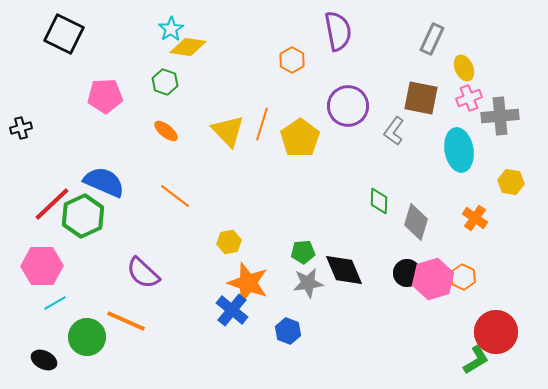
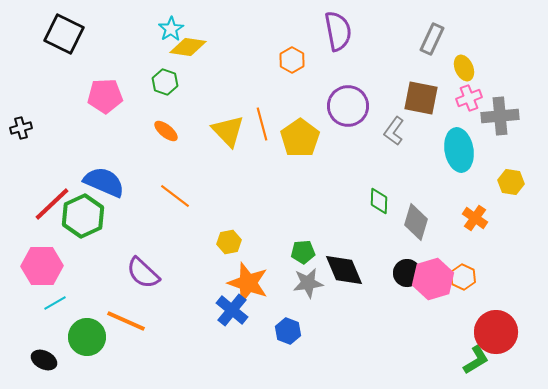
orange line at (262, 124): rotated 32 degrees counterclockwise
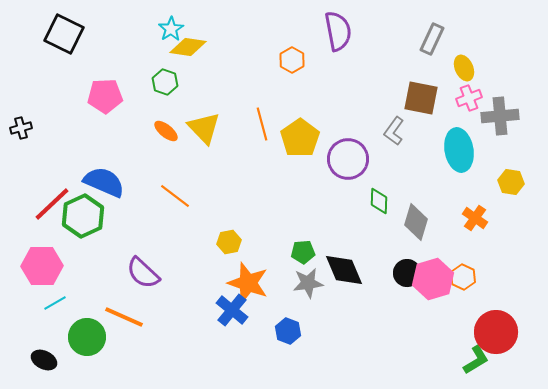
purple circle at (348, 106): moved 53 px down
yellow triangle at (228, 131): moved 24 px left, 3 px up
orange line at (126, 321): moved 2 px left, 4 px up
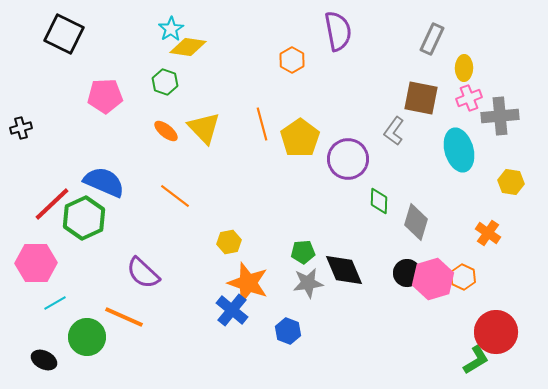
yellow ellipse at (464, 68): rotated 25 degrees clockwise
cyan ellipse at (459, 150): rotated 6 degrees counterclockwise
green hexagon at (83, 216): moved 1 px right, 2 px down
orange cross at (475, 218): moved 13 px right, 15 px down
pink hexagon at (42, 266): moved 6 px left, 3 px up
